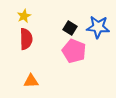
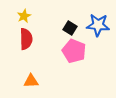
blue star: moved 2 px up
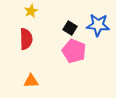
yellow star: moved 7 px right, 5 px up
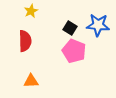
red semicircle: moved 1 px left, 2 px down
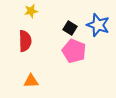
yellow star: rotated 16 degrees clockwise
blue star: rotated 15 degrees clockwise
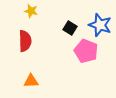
yellow star: rotated 24 degrees clockwise
blue star: moved 2 px right
pink pentagon: moved 12 px right
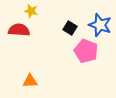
red semicircle: moved 6 px left, 11 px up; rotated 85 degrees counterclockwise
orange triangle: moved 1 px left
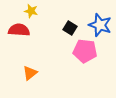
pink pentagon: moved 1 px left; rotated 15 degrees counterclockwise
orange triangle: moved 8 px up; rotated 35 degrees counterclockwise
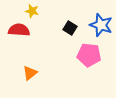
yellow star: moved 1 px right
blue star: moved 1 px right
pink pentagon: moved 4 px right, 4 px down
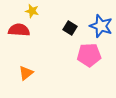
blue star: moved 1 px down
pink pentagon: rotated 10 degrees counterclockwise
orange triangle: moved 4 px left
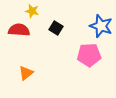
black square: moved 14 px left
